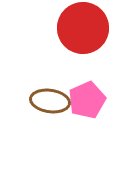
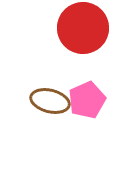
brown ellipse: rotated 6 degrees clockwise
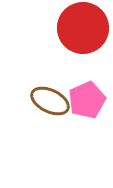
brown ellipse: rotated 12 degrees clockwise
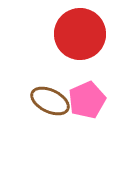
red circle: moved 3 px left, 6 px down
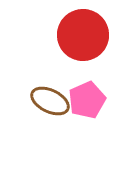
red circle: moved 3 px right, 1 px down
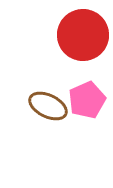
brown ellipse: moved 2 px left, 5 px down
